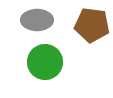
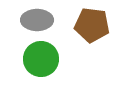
green circle: moved 4 px left, 3 px up
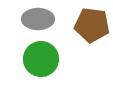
gray ellipse: moved 1 px right, 1 px up
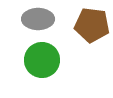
green circle: moved 1 px right, 1 px down
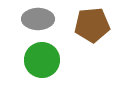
brown pentagon: rotated 12 degrees counterclockwise
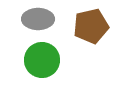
brown pentagon: moved 1 px left, 1 px down; rotated 8 degrees counterclockwise
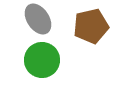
gray ellipse: rotated 56 degrees clockwise
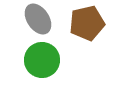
brown pentagon: moved 4 px left, 3 px up
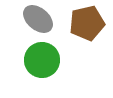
gray ellipse: rotated 16 degrees counterclockwise
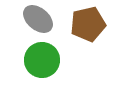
brown pentagon: moved 1 px right, 1 px down
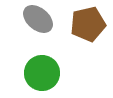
green circle: moved 13 px down
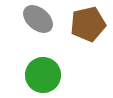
green circle: moved 1 px right, 2 px down
